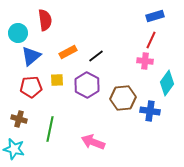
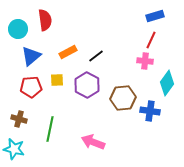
cyan circle: moved 4 px up
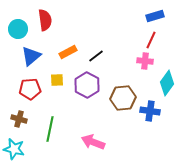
red pentagon: moved 1 px left, 2 px down
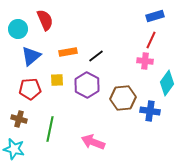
red semicircle: rotated 15 degrees counterclockwise
orange rectangle: rotated 18 degrees clockwise
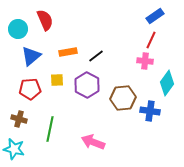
blue rectangle: rotated 18 degrees counterclockwise
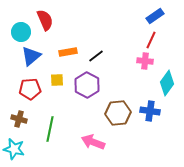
cyan circle: moved 3 px right, 3 px down
brown hexagon: moved 5 px left, 15 px down
